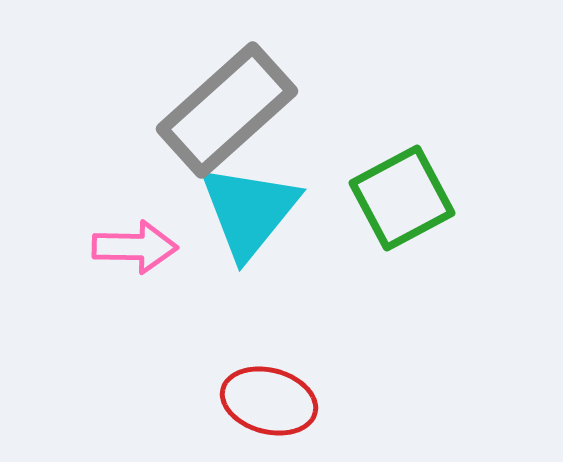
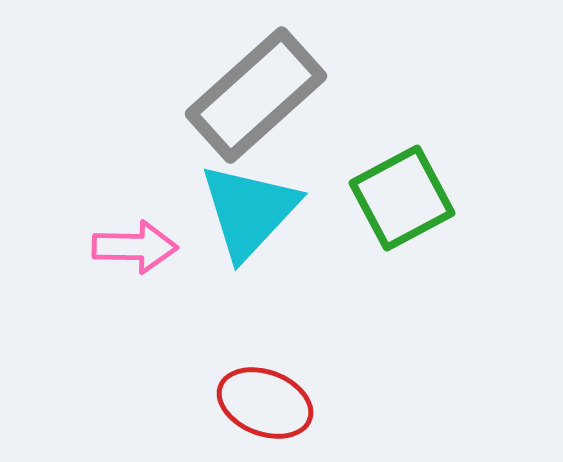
gray rectangle: moved 29 px right, 15 px up
cyan triangle: rotated 4 degrees clockwise
red ellipse: moved 4 px left, 2 px down; rotated 6 degrees clockwise
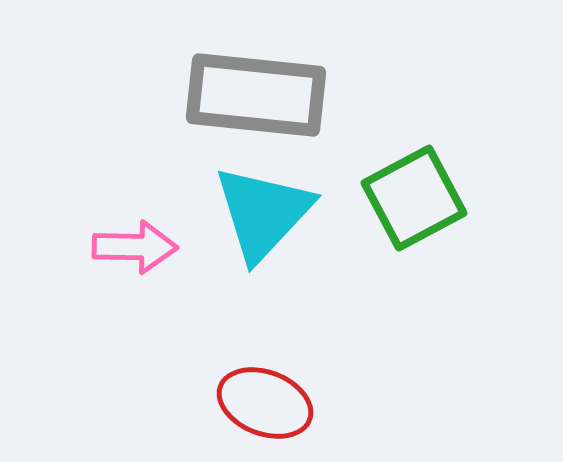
gray rectangle: rotated 48 degrees clockwise
green square: moved 12 px right
cyan triangle: moved 14 px right, 2 px down
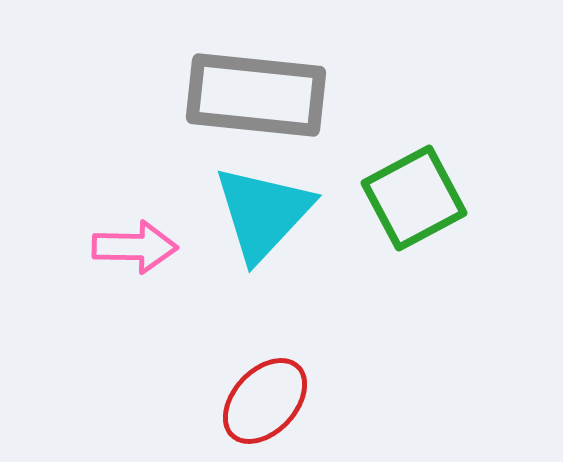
red ellipse: moved 2 px up; rotated 68 degrees counterclockwise
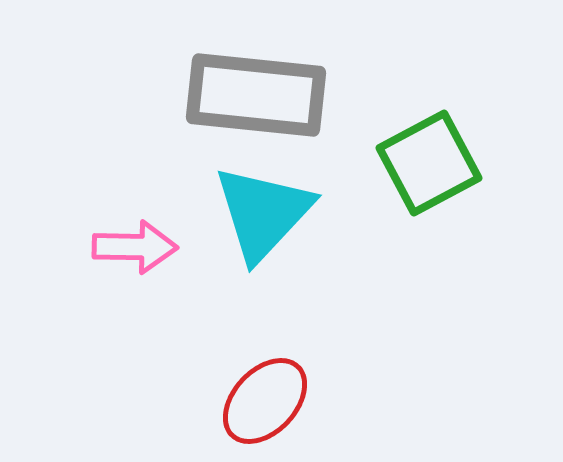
green square: moved 15 px right, 35 px up
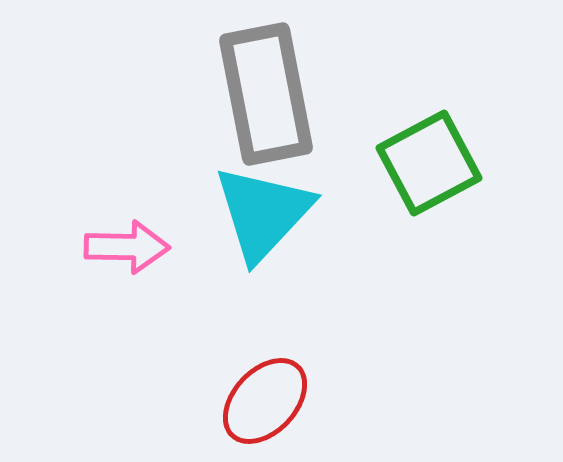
gray rectangle: moved 10 px right, 1 px up; rotated 73 degrees clockwise
pink arrow: moved 8 px left
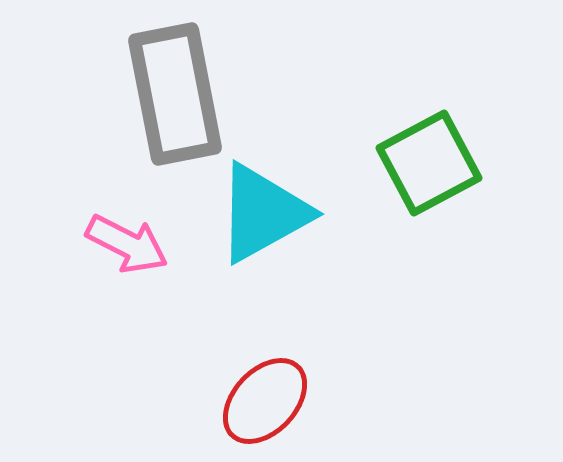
gray rectangle: moved 91 px left
cyan triangle: rotated 18 degrees clockwise
pink arrow: moved 3 px up; rotated 26 degrees clockwise
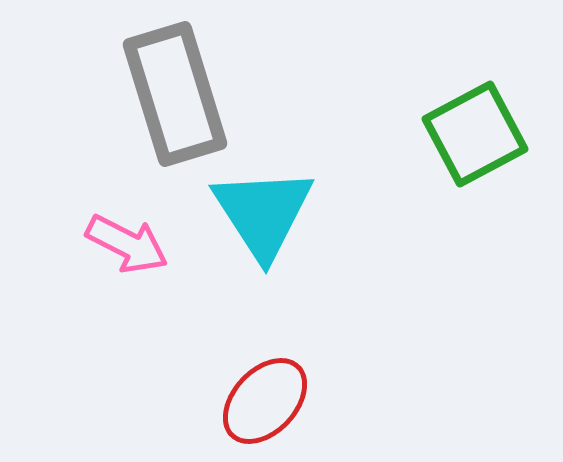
gray rectangle: rotated 6 degrees counterclockwise
green square: moved 46 px right, 29 px up
cyan triangle: rotated 34 degrees counterclockwise
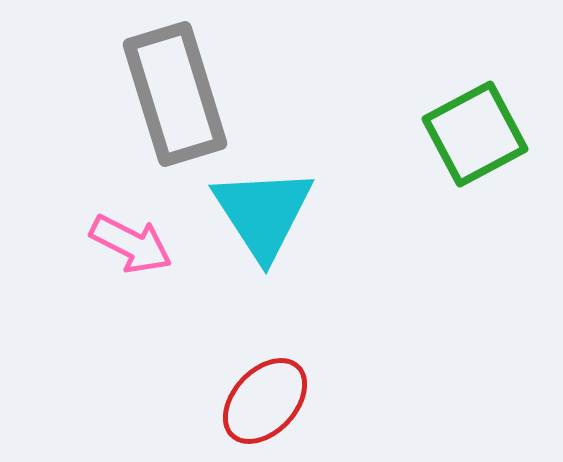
pink arrow: moved 4 px right
